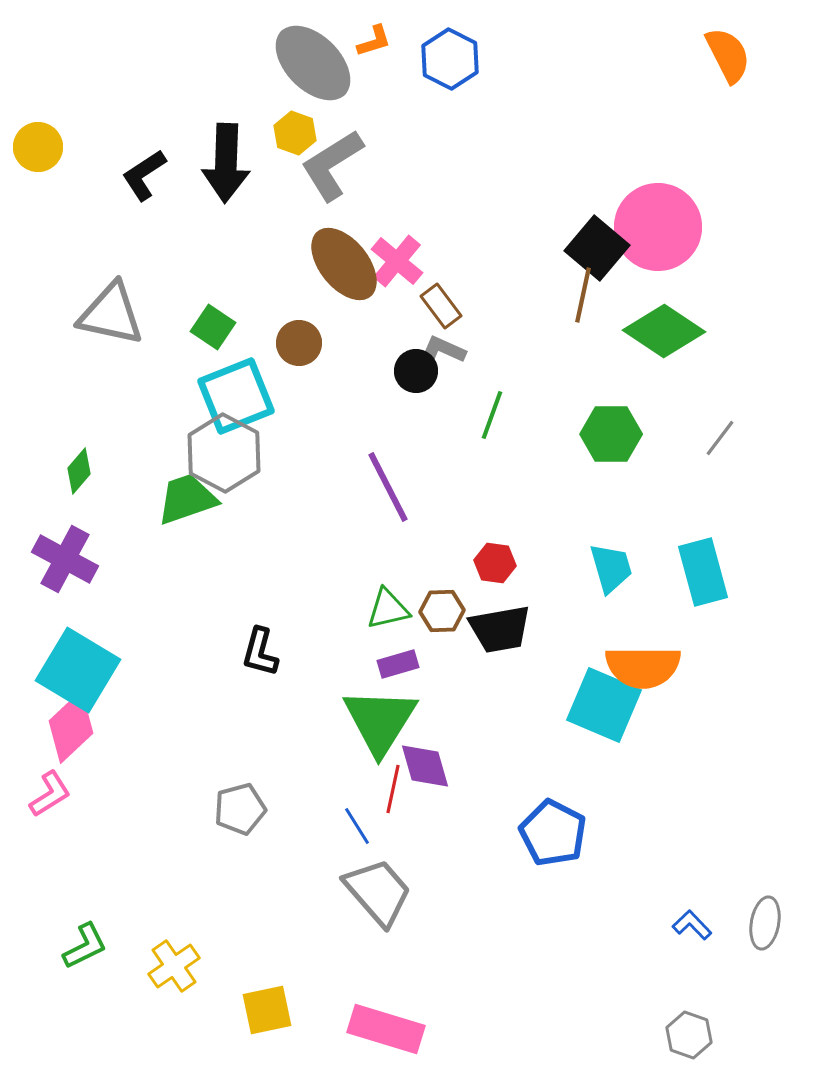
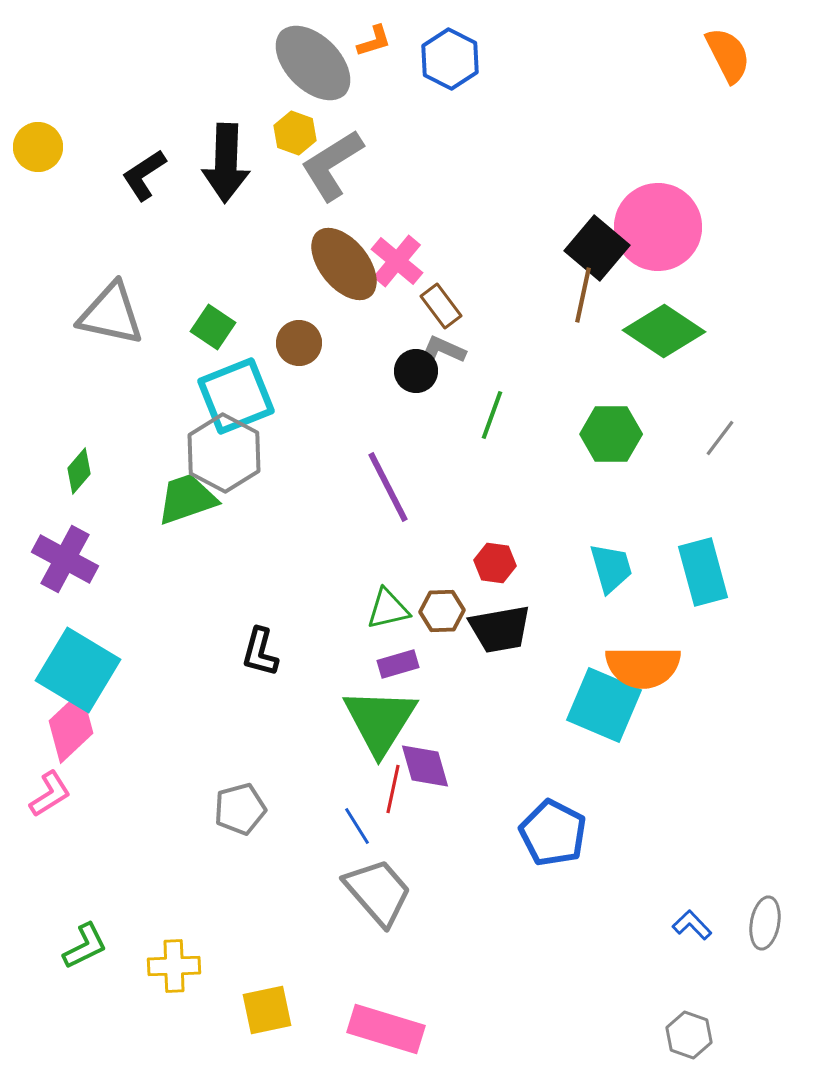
yellow cross at (174, 966): rotated 33 degrees clockwise
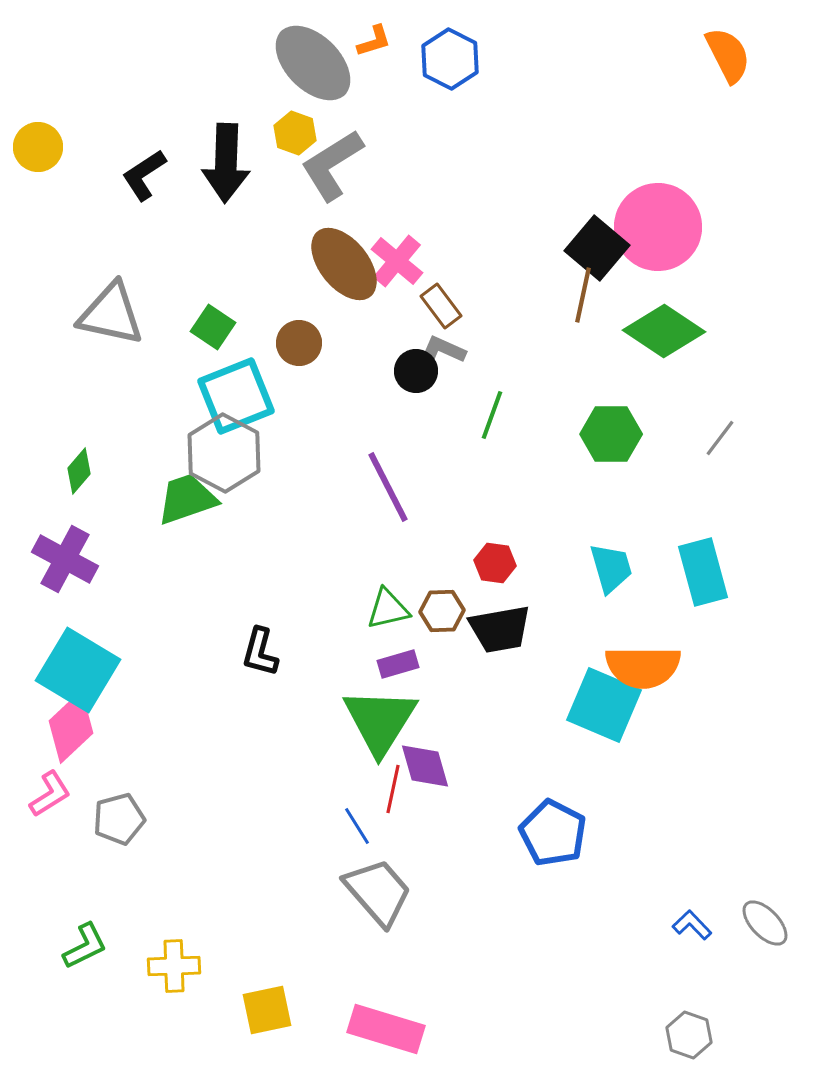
gray pentagon at (240, 809): moved 121 px left, 10 px down
gray ellipse at (765, 923): rotated 54 degrees counterclockwise
